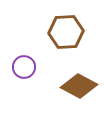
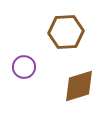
brown diamond: rotated 45 degrees counterclockwise
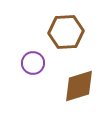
purple circle: moved 9 px right, 4 px up
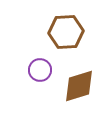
purple circle: moved 7 px right, 7 px down
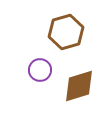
brown hexagon: rotated 12 degrees counterclockwise
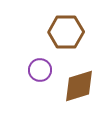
brown hexagon: rotated 16 degrees clockwise
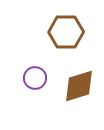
purple circle: moved 5 px left, 8 px down
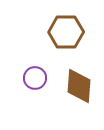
brown diamond: rotated 69 degrees counterclockwise
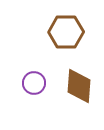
purple circle: moved 1 px left, 5 px down
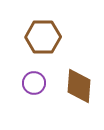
brown hexagon: moved 23 px left, 5 px down
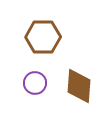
purple circle: moved 1 px right
